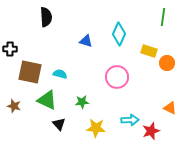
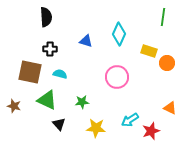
black cross: moved 40 px right
cyan arrow: rotated 150 degrees clockwise
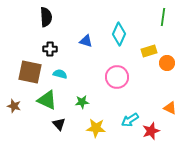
yellow rectangle: rotated 35 degrees counterclockwise
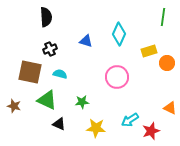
black cross: rotated 24 degrees counterclockwise
black triangle: rotated 24 degrees counterclockwise
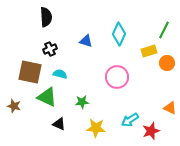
green line: moved 1 px right, 13 px down; rotated 18 degrees clockwise
green triangle: moved 3 px up
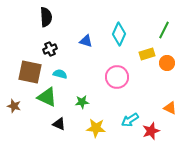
yellow rectangle: moved 2 px left, 3 px down
